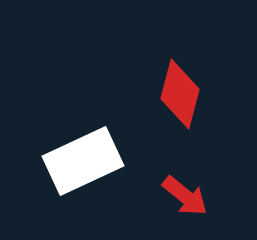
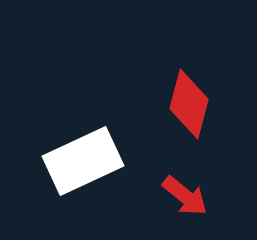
red diamond: moved 9 px right, 10 px down
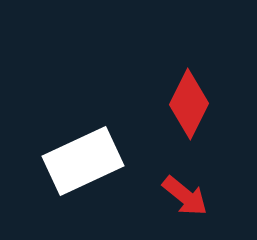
red diamond: rotated 12 degrees clockwise
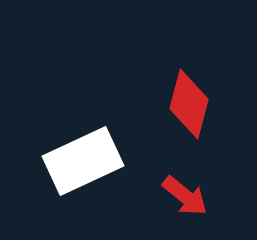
red diamond: rotated 12 degrees counterclockwise
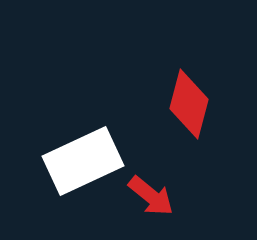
red arrow: moved 34 px left
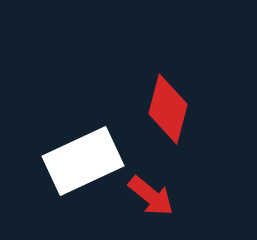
red diamond: moved 21 px left, 5 px down
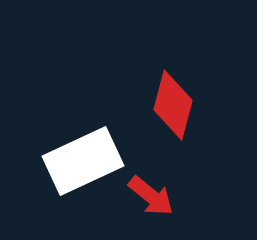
red diamond: moved 5 px right, 4 px up
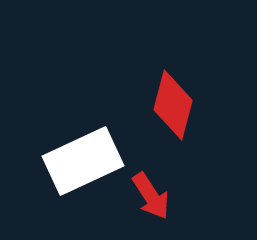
red arrow: rotated 18 degrees clockwise
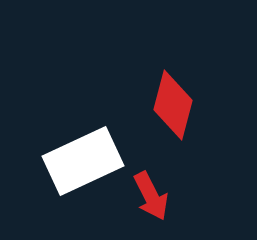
red arrow: rotated 6 degrees clockwise
